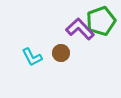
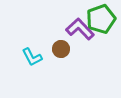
green pentagon: moved 2 px up
brown circle: moved 4 px up
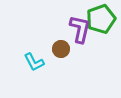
purple L-shape: rotated 56 degrees clockwise
cyan L-shape: moved 2 px right, 5 px down
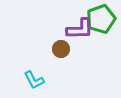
purple L-shape: rotated 76 degrees clockwise
cyan L-shape: moved 18 px down
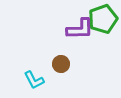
green pentagon: moved 2 px right
brown circle: moved 15 px down
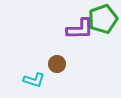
brown circle: moved 4 px left
cyan L-shape: rotated 45 degrees counterclockwise
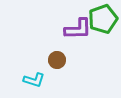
purple L-shape: moved 2 px left
brown circle: moved 4 px up
